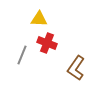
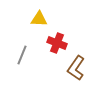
red cross: moved 10 px right
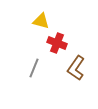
yellow triangle: moved 2 px right, 2 px down; rotated 12 degrees clockwise
gray line: moved 12 px right, 13 px down
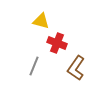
gray line: moved 2 px up
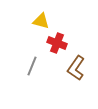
gray line: moved 2 px left
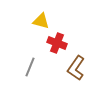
gray line: moved 2 px left, 1 px down
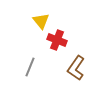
yellow triangle: rotated 36 degrees clockwise
red cross: moved 3 px up
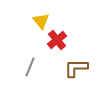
red cross: rotated 30 degrees clockwise
brown L-shape: rotated 55 degrees clockwise
